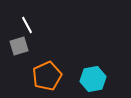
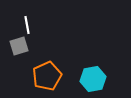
white line: rotated 18 degrees clockwise
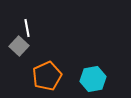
white line: moved 3 px down
gray square: rotated 30 degrees counterclockwise
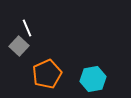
white line: rotated 12 degrees counterclockwise
orange pentagon: moved 2 px up
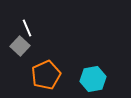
gray square: moved 1 px right
orange pentagon: moved 1 px left, 1 px down
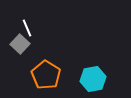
gray square: moved 2 px up
orange pentagon: rotated 16 degrees counterclockwise
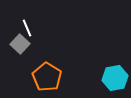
orange pentagon: moved 1 px right, 2 px down
cyan hexagon: moved 22 px right, 1 px up
